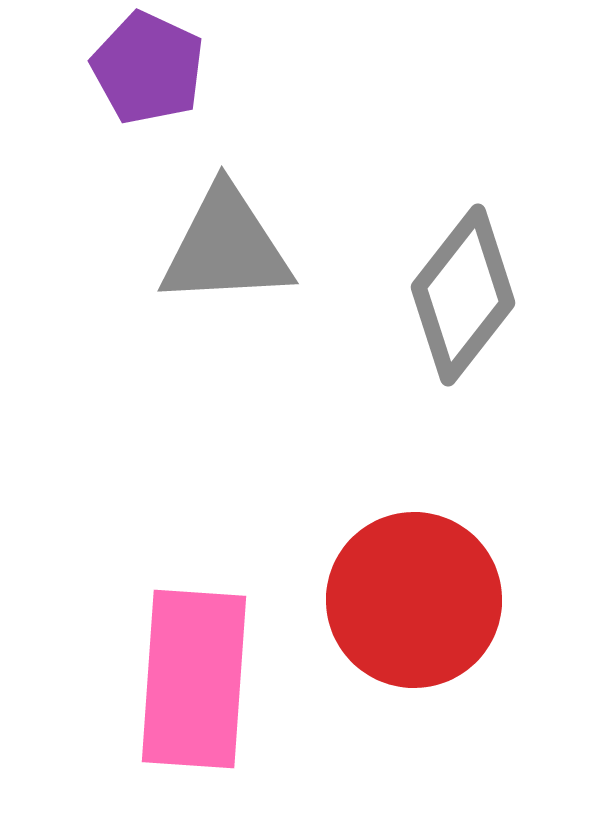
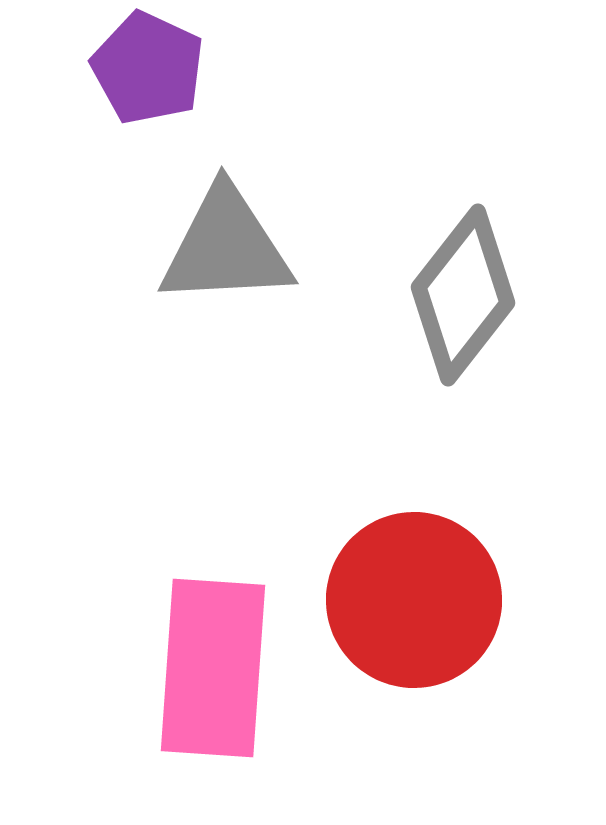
pink rectangle: moved 19 px right, 11 px up
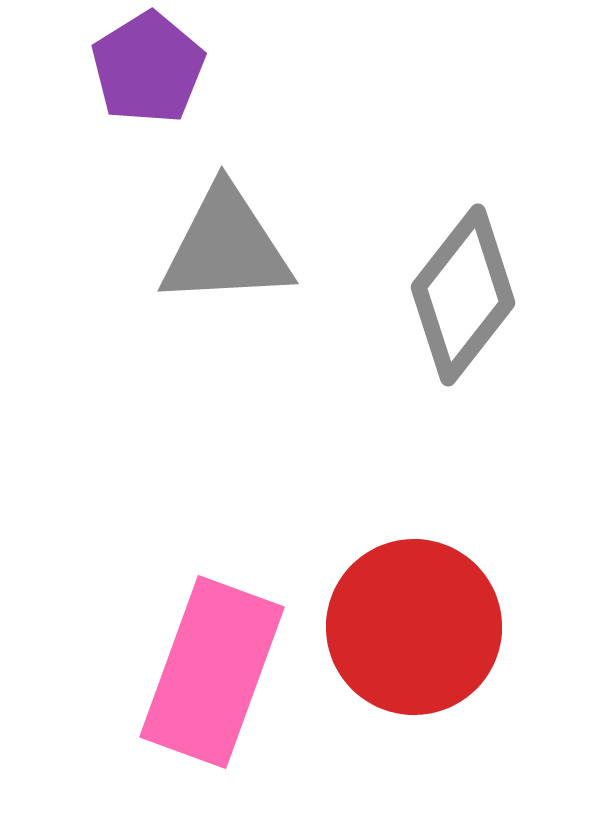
purple pentagon: rotated 15 degrees clockwise
red circle: moved 27 px down
pink rectangle: moved 1 px left, 4 px down; rotated 16 degrees clockwise
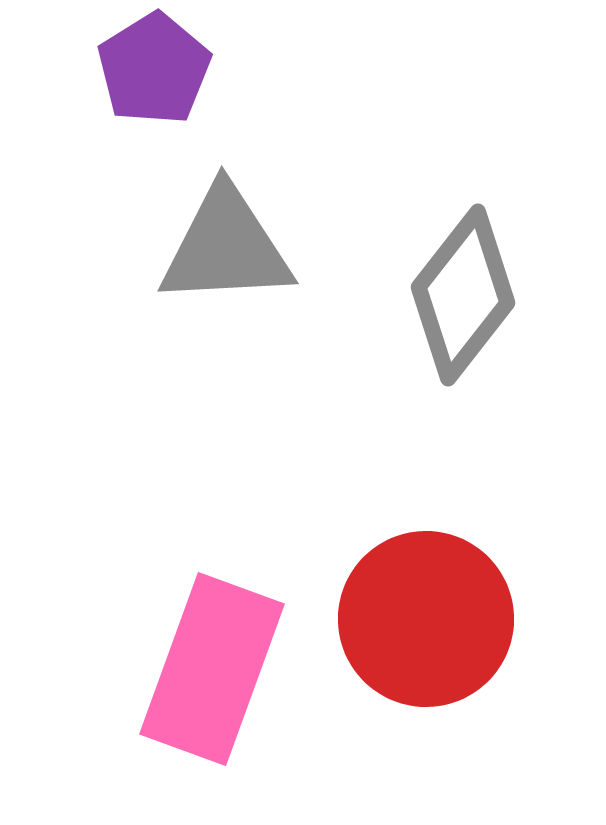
purple pentagon: moved 6 px right, 1 px down
red circle: moved 12 px right, 8 px up
pink rectangle: moved 3 px up
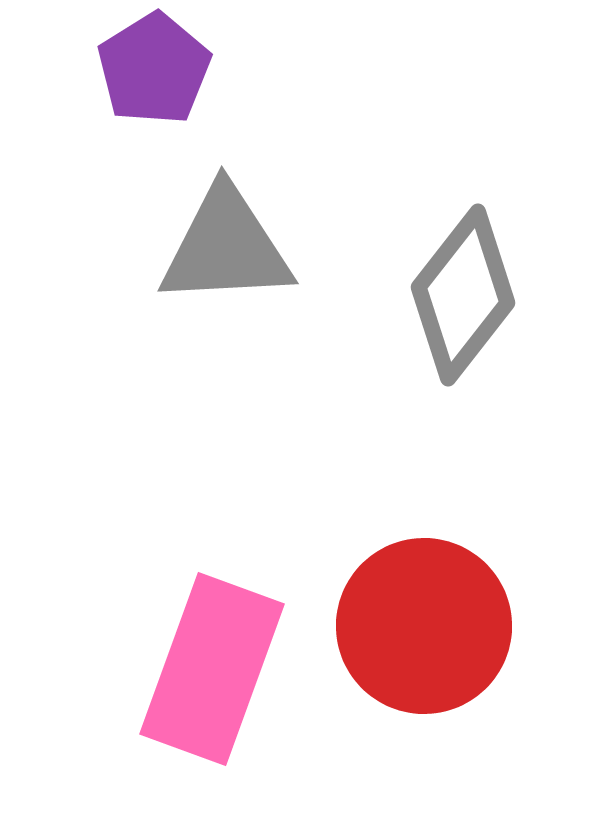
red circle: moved 2 px left, 7 px down
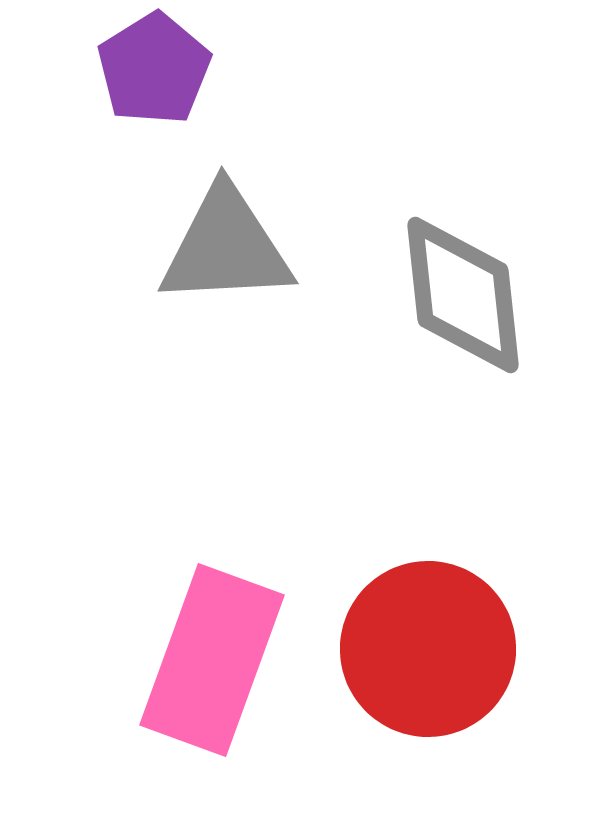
gray diamond: rotated 44 degrees counterclockwise
red circle: moved 4 px right, 23 px down
pink rectangle: moved 9 px up
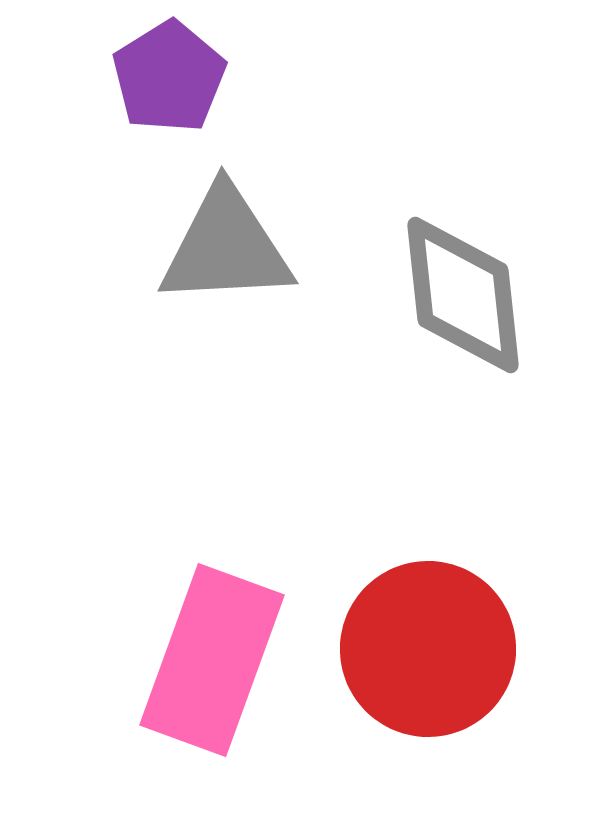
purple pentagon: moved 15 px right, 8 px down
